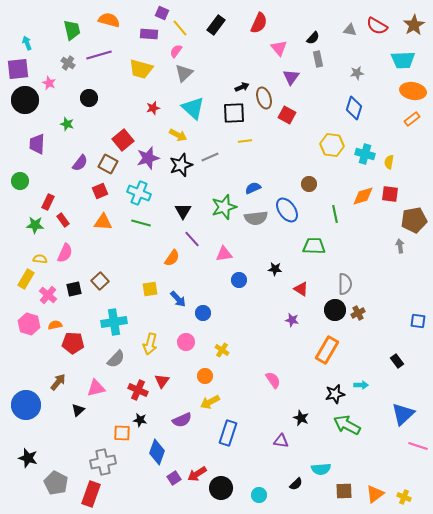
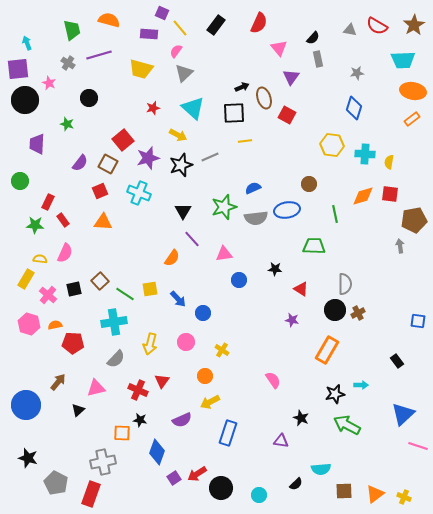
cyan cross at (365, 154): rotated 12 degrees counterclockwise
blue ellipse at (287, 210): rotated 65 degrees counterclockwise
green line at (141, 223): moved 16 px left, 71 px down; rotated 18 degrees clockwise
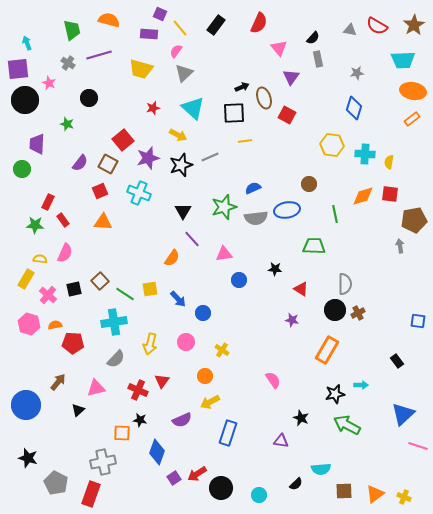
purple square at (162, 13): moved 2 px left, 1 px down
green circle at (20, 181): moved 2 px right, 12 px up
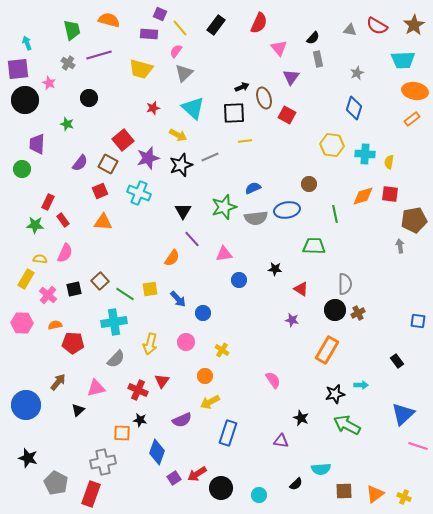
gray star at (357, 73): rotated 16 degrees counterclockwise
orange ellipse at (413, 91): moved 2 px right
pink hexagon at (29, 324): moved 7 px left, 1 px up; rotated 15 degrees counterclockwise
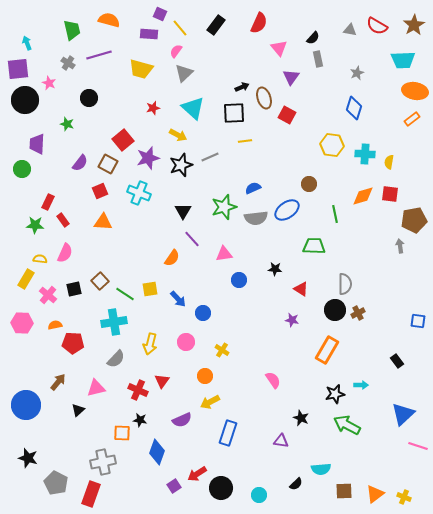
blue ellipse at (287, 210): rotated 25 degrees counterclockwise
purple square at (174, 478): moved 8 px down
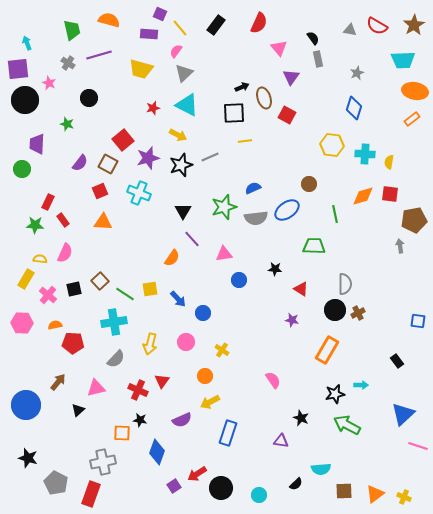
black semicircle at (313, 38): rotated 80 degrees counterclockwise
cyan triangle at (193, 108): moved 6 px left, 3 px up; rotated 15 degrees counterclockwise
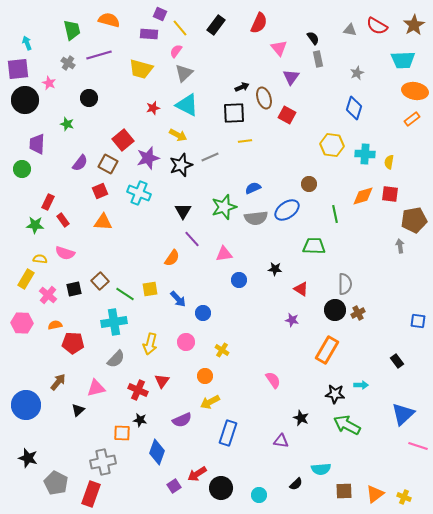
pink semicircle at (65, 253): rotated 84 degrees clockwise
black star at (335, 394): rotated 18 degrees clockwise
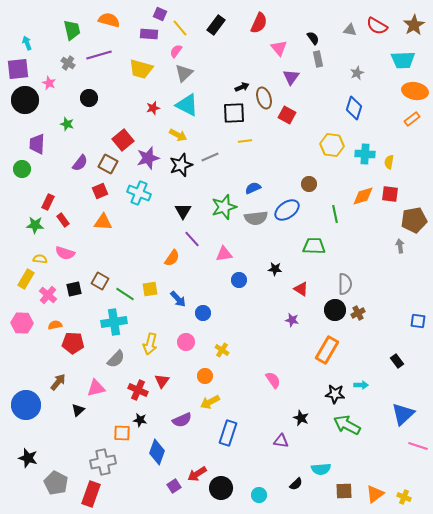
brown square at (100, 281): rotated 18 degrees counterclockwise
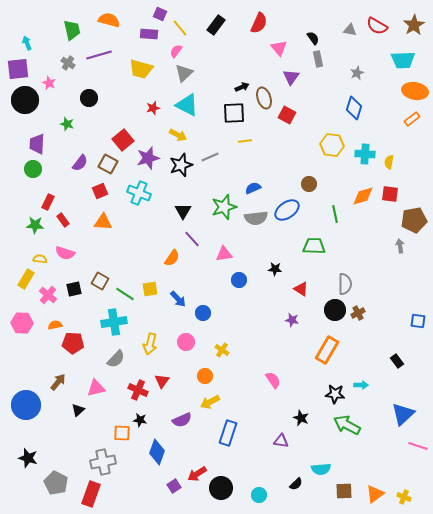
green circle at (22, 169): moved 11 px right
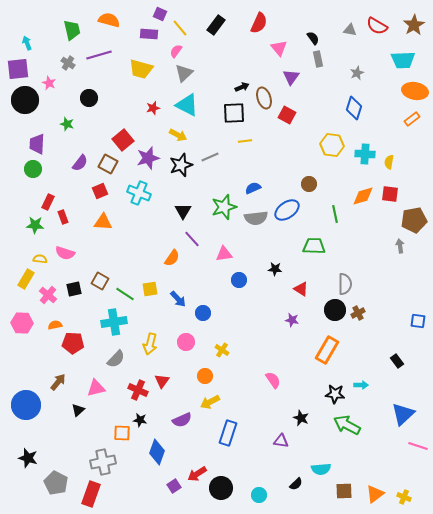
red rectangle at (63, 220): moved 3 px up; rotated 16 degrees clockwise
